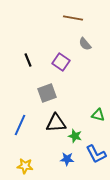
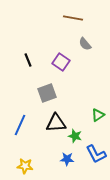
green triangle: rotated 48 degrees counterclockwise
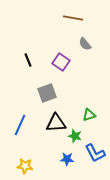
green triangle: moved 9 px left; rotated 16 degrees clockwise
blue L-shape: moved 1 px left, 1 px up
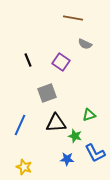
gray semicircle: rotated 24 degrees counterclockwise
yellow star: moved 1 px left, 1 px down; rotated 14 degrees clockwise
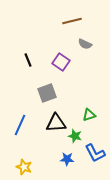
brown line: moved 1 px left, 3 px down; rotated 24 degrees counterclockwise
